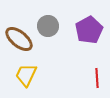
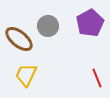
purple pentagon: moved 1 px right, 7 px up
red line: rotated 18 degrees counterclockwise
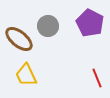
purple pentagon: rotated 16 degrees counterclockwise
yellow trapezoid: rotated 50 degrees counterclockwise
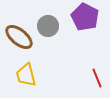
purple pentagon: moved 5 px left, 6 px up
brown ellipse: moved 2 px up
yellow trapezoid: rotated 10 degrees clockwise
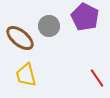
gray circle: moved 1 px right
brown ellipse: moved 1 px right, 1 px down
red line: rotated 12 degrees counterclockwise
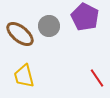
brown ellipse: moved 4 px up
yellow trapezoid: moved 2 px left, 1 px down
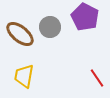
gray circle: moved 1 px right, 1 px down
yellow trapezoid: rotated 25 degrees clockwise
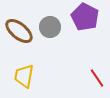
brown ellipse: moved 1 px left, 3 px up
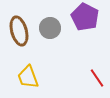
gray circle: moved 1 px down
brown ellipse: rotated 36 degrees clockwise
yellow trapezoid: moved 4 px right, 1 px down; rotated 30 degrees counterclockwise
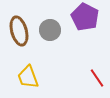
gray circle: moved 2 px down
